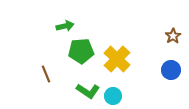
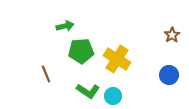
brown star: moved 1 px left, 1 px up
yellow cross: rotated 12 degrees counterclockwise
blue circle: moved 2 px left, 5 px down
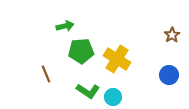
cyan circle: moved 1 px down
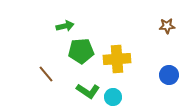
brown star: moved 5 px left, 9 px up; rotated 28 degrees clockwise
yellow cross: rotated 36 degrees counterclockwise
brown line: rotated 18 degrees counterclockwise
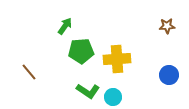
green arrow: rotated 42 degrees counterclockwise
brown line: moved 17 px left, 2 px up
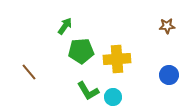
green L-shape: rotated 25 degrees clockwise
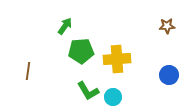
brown line: moved 1 px left, 1 px up; rotated 48 degrees clockwise
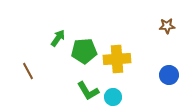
green arrow: moved 7 px left, 12 px down
green pentagon: moved 3 px right
brown line: rotated 36 degrees counterclockwise
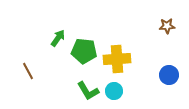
green pentagon: rotated 10 degrees clockwise
cyan circle: moved 1 px right, 6 px up
